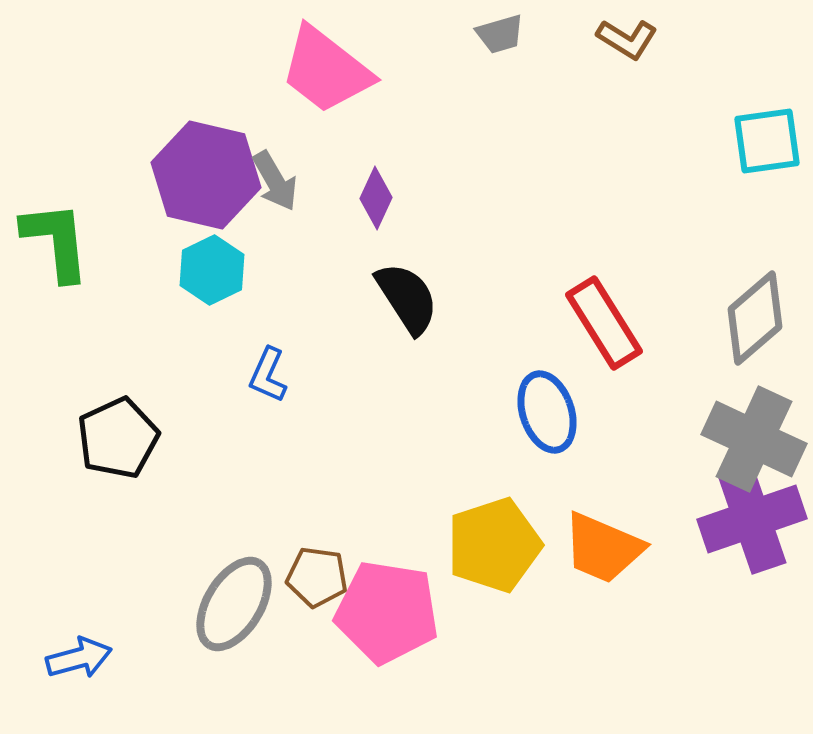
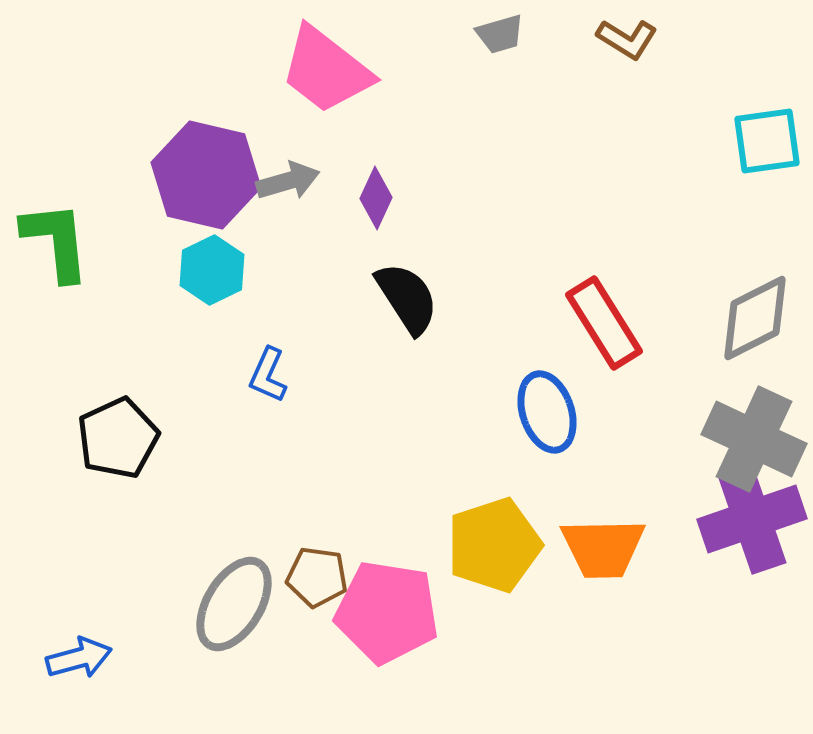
gray arrow: moved 13 px right; rotated 76 degrees counterclockwise
gray diamond: rotated 14 degrees clockwise
orange trapezoid: rotated 24 degrees counterclockwise
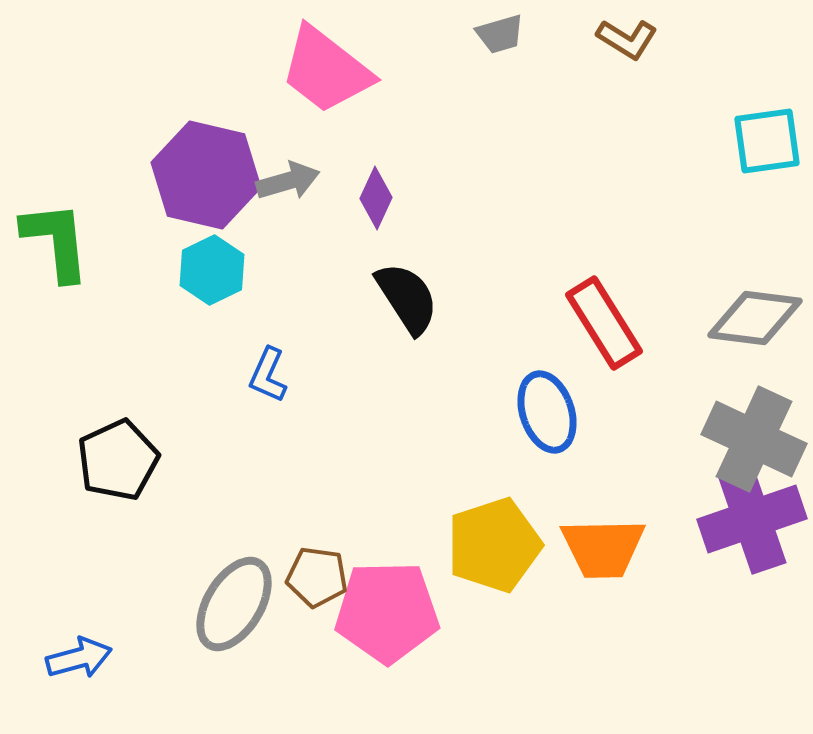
gray diamond: rotated 34 degrees clockwise
black pentagon: moved 22 px down
pink pentagon: rotated 10 degrees counterclockwise
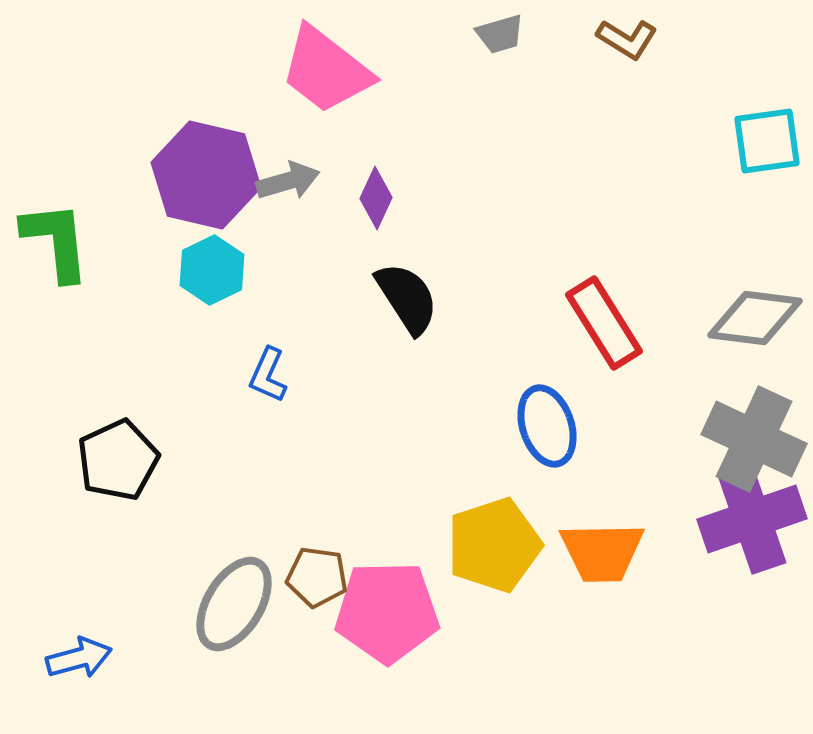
blue ellipse: moved 14 px down
orange trapezoid: moved 1 px left, 4 px down
